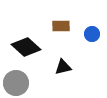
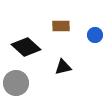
blue circle: moved 3 px right, 1 px down
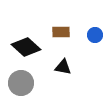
brown rectangle: moved 6 px down
black triangle: rotated 24 degrees clockwise
gray circle: moved 5 px right
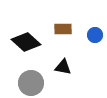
brown rectangle: moved 2 px right, 3 px up
black diamond: moved 5 px up
gray circle: moved 10 px right
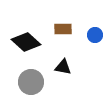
gray circle: moved 1 px up
